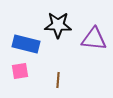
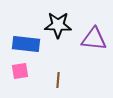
blue rectangle: rotated 8 degrees counterclockwise
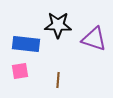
purple triangle: rotated 12 degrees clockwise
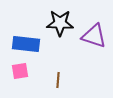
black star: moved 2 px right, 2 px up
purple triangle: moved 3 px up
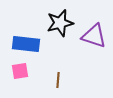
black star: rotated 16 degrees counterclockwise
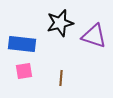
blue rectangle: moved 4 px left
pink square: moved 4 px right
brown line: moved 3 px right, 2 px up
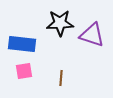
black star: rotated 12 degrees clockwise
purple triangle: moved 2 px left, 1 px up
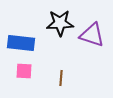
blue rectangle: moved 1 px left, 1 px up
pink square: rotated 12 degrees clockwise
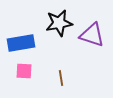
black star: moved 1 px left; rotated 8 degrees counterclockwise
blue rectangle: rotated 16 degrees counterclockwise
brown line: rotated 14 degrees counterclockwise
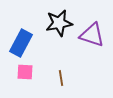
blue rectangle: rotated 52 degrees counterclockwise
pink square: moved 1 px right, 1 px down
